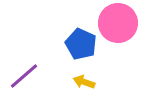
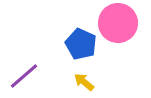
yellow arrow: rotated 20 degrees clockwise
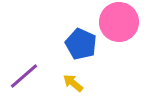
pink circle: moved 1 px right, 1 px up
yellow arrow: moved 11 px left, 1 px down
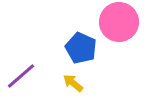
blue pentagon: moved 4 px down
purple line: moved 3 px left
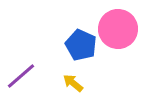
pink circle: moved 1 px left, 7 px down
blue pentagon: moved 3 px up
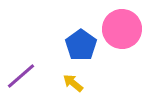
pink circle: moved 4 px right
blue pentagon: rotated 12 degrees clockwise
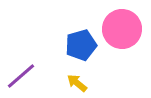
blue pentagon: rotated 20 degrees clockwise
yellow arrow: moved 4 px right
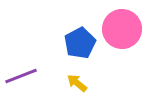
blue pentagon: moved 1 px left, 2 px up; rotated 12 degrees counterclockwise
purple line: rotated 20 degrees clockwise
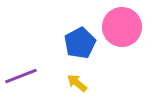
pink circle: moved 2 px up
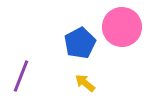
purple line: rotated 48 degrees counterclockwise
yellow arrow: moved 8 px right
